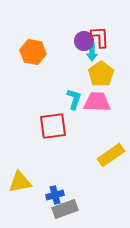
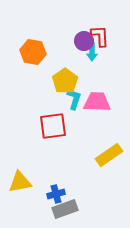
red L-shape: moved 1 px up
yellow pentagon: moved 36 px left, 7 px down
yellow rectangle: moved 2 px left
blue cross: moved 1 px right, 1 px up
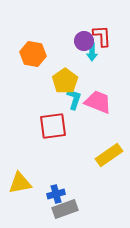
red L-shape: moved 2 px right
orange hexagon: moved 2 px down
pink trapezoid: moved 1 px right; rotated 20 degrees clockwise
yellow triangle: moved 1 px down
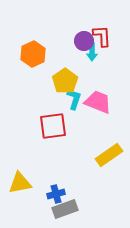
orange hexagon: rotated 25 degrees clockwise
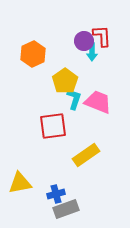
yellow rectangle: moved 23 px left
gray rectangle: moved 1 px right
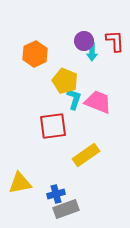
red L-shape: moved 13 px right, 5 px down
orange hexagon: moved 2 px right
yellow pentagon: rotated 15 degrees counterclockwise
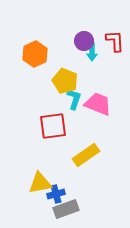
pink trapezoid: moved 2 px down
yellow triangle: moved 20 px right
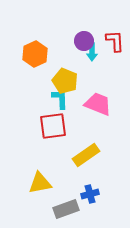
cyan L-shape: moved 14 px left; rotated 20 degrees counterclockwise
blue cross: moved 34 px right
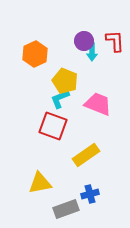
cyan L-shape: rotated 110 degrees counterclockwise
red square: rotated 28 degrees clockwise
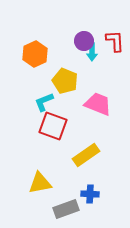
cyan L-shape: moved 16 px left, 3 px down
blue cross: rotated 18 degrees clockwise
